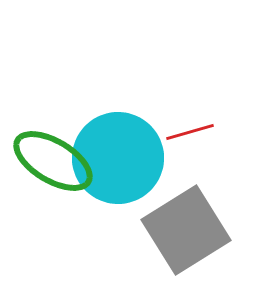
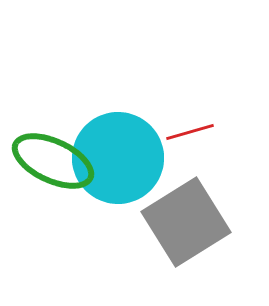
green ellipse: rotated 6 degrees counterclockwise
gray square: moved 8 px up
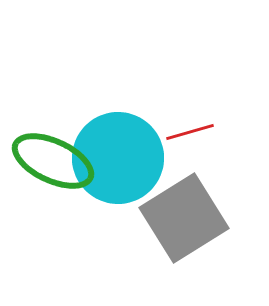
gray square: moved 2 px left, 4 px up
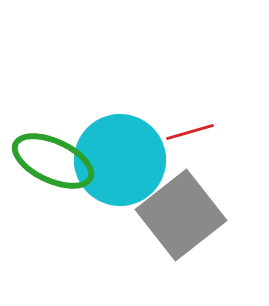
cyan circle: moved 2 px right, 2 px down
gray square: moved 3 px left, 3 px up; rotated 6 degrees counterclockwise
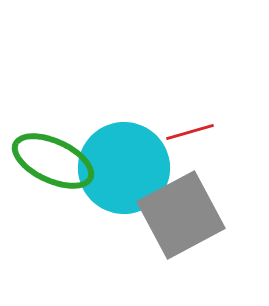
cyan circle: moved 4 px right, 8 px down
gray square: rotated 10 degrees clockwise
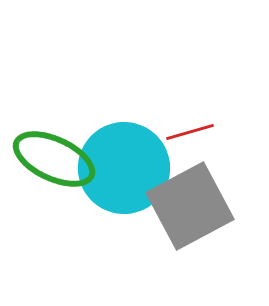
green ellipse: moved 1 px right, 2 px up
gray square: moved 9 px right, 9 px up
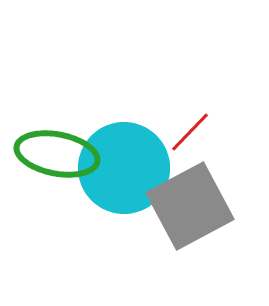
red line: rotated 30 degrees counterclockwise
green ellipse: moved 3 px right, 5 px up; rotated 14 degrees counterclockwise
